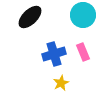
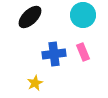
blue cross: rotated 10 degrees clockwise
yellow star: moved 26 px left
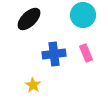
black ellipse: moved 1 px left, 2 px down
pink rectangle: moved 3 px right, 1 px down
yellow star: moved 2 px left, 2 px down; rotated 14 degrees counterclockwise
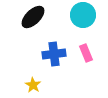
black ellipse: moved 4 px right, 2 px up
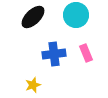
cyan circle: moved 7 px left
yellow star: rotated 21 degrees clockwise
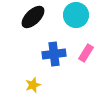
pink rectangle: rotated 54 degrees clockwise
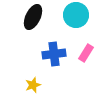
black ellipse: rotated 20 degrees counterclockwise
